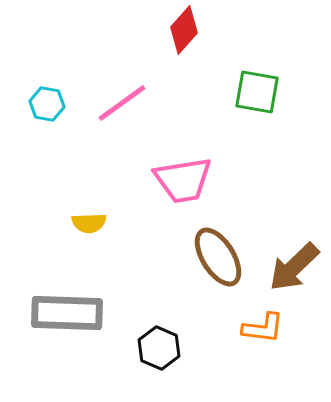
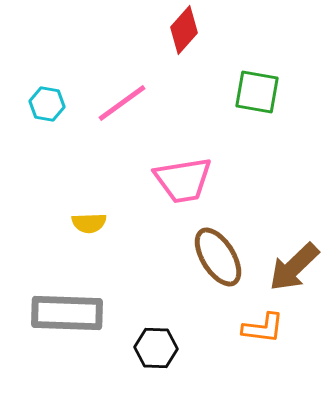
black hexagon: moved 3 px left; rotated 21 degrees counterclockwise
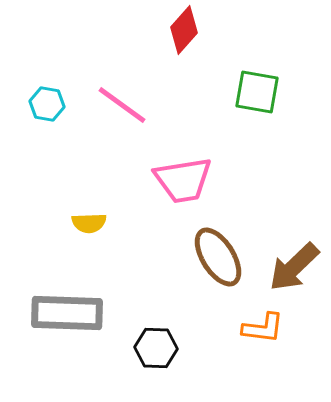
pink line: moved 2 px down; rotated 72 degrees clockwise
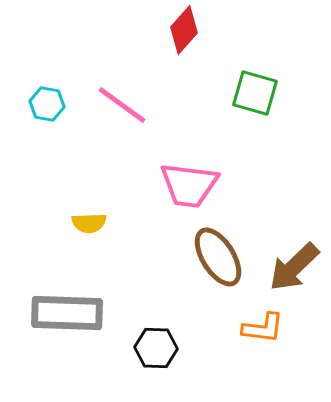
green square: moved 2 px left, 1 px down; rotated 6 degrees clockwise
pink trapezoid: moved 6 px right, 5 px down; rotated 16 degrees clockwise
